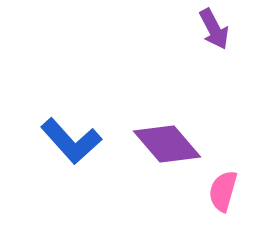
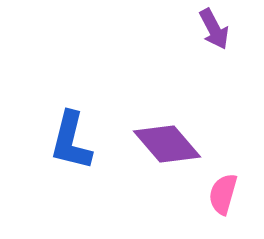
blue L-shape: rotated 56 degrees clockwise
pink semicircle: moved 3 px down
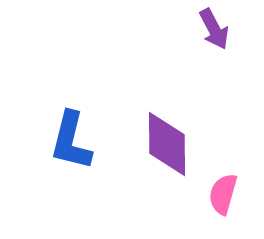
purple diamond: rotated 40 degrees clockwise
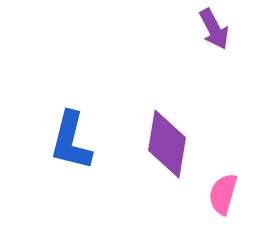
purple diamond: rotated 10 degrees clockwise
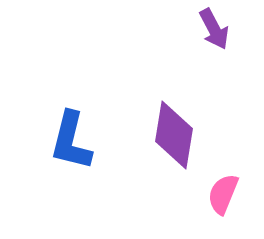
purple diamond: moved 7 px right, 9 px up
pink semicircle: rotated 6 degrees clockwise
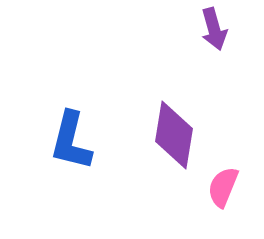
purple arrow: rotated 12 degrees clockwise
pink semicircle: moved 7 px up
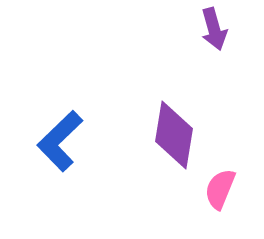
blue L-shape: moved 11 px left; rotated 32 degrees clockwise
pink semicircle: moved 3 px left, 2 px down
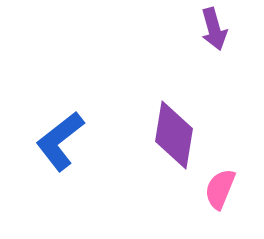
blue L-shape: rotated 6 degrees clockwise
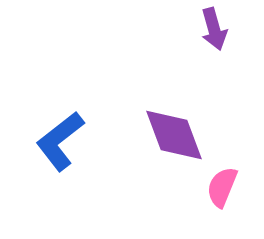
purple diamond: rotated 30 degrees counterclockwise
pink semicircle: moved 2 px right, 2 px up
